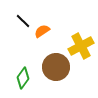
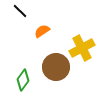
black line: moved 3 px left, 10 px up
yellow cross: moved 1 px right, 2 px down
green diamond: moved 2 px down
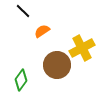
black line: moved 3 px right
brown circle: moved 1 px right, 2 px up
green diamond: moved 2 px left
